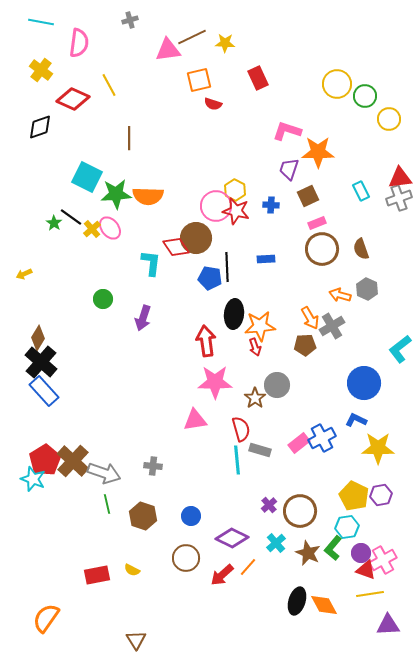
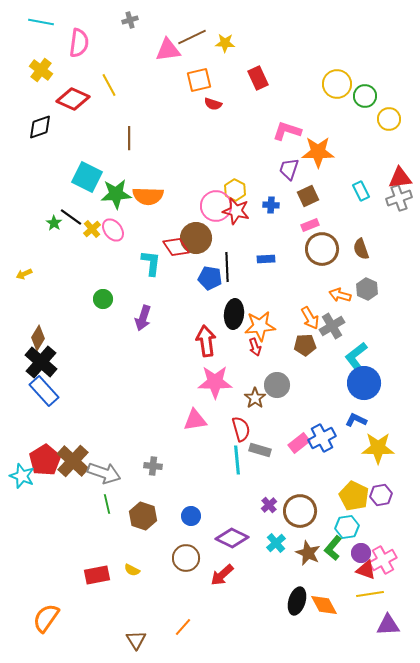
pink rectangle at (317, 223): moved 7 px left, 2 px down
pink ellipse at (110, 228): moved 3 px right, 2 px down
cyan L-shape at (400, 349): moved 44 px left, 7 px down
cyan star at (33, 479): moved 11 px left, 3 px up
orange line at (248, 567): moved 65 px left, 60 px down
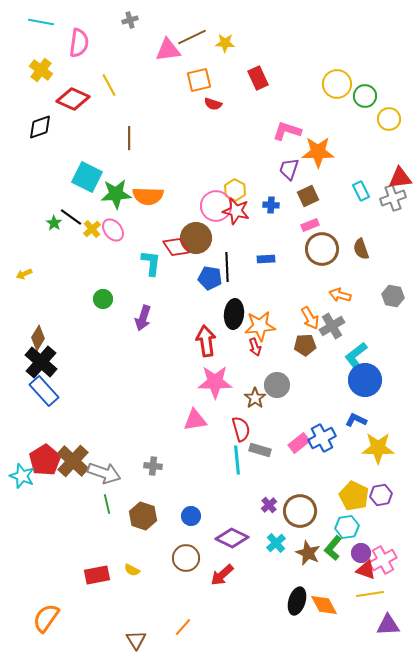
gray cross at (399, 198): moved 6 px left
gray hexagon at (367, 289): moved 26 px right, 7 px down; rotated 15 degrees counterclockwise
blue circle at (364, 383): moved 1 px right, 3 px up
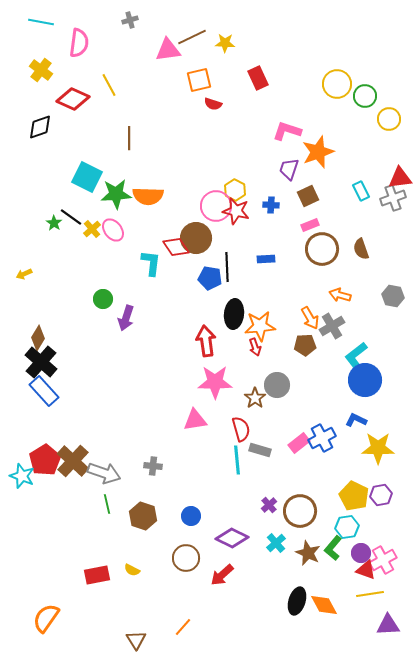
orange star at (318, 152): rotated 20 degrees counterclockwise
purple arrow at (143, 318): moved 17 px left
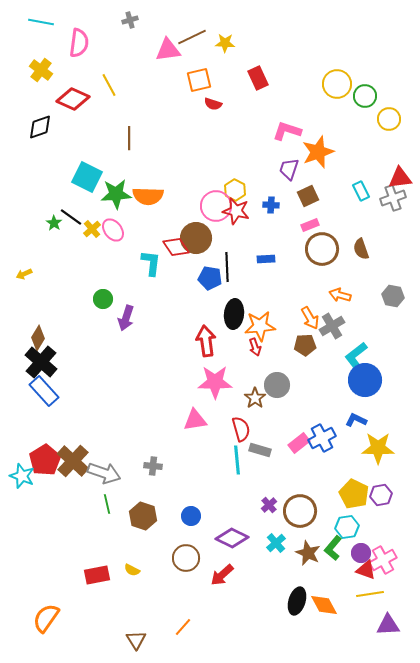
yellow pentagon at (354, 496): moved 2 px up
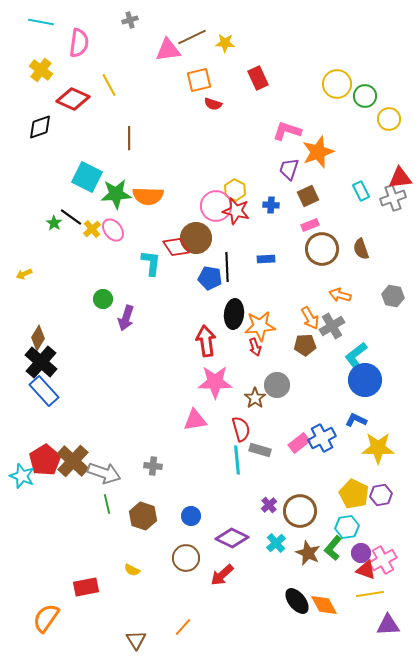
red rectangle at (97, 575): moved 11 px left, 12 px down
black ellipse at (297, 601): rotated 56 degrees counterclockwise
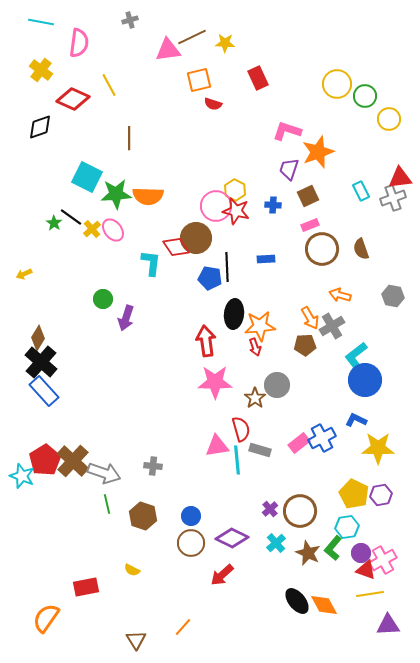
blue cross at (271, 205): moved 2 px right
pink triangle at (195, 420): moved 22 px right, 26 px down
purple cross at (269, 505): moved 1 px right, 4 px down
brown circle at (186, 558): moved 5 px right, 15 px up
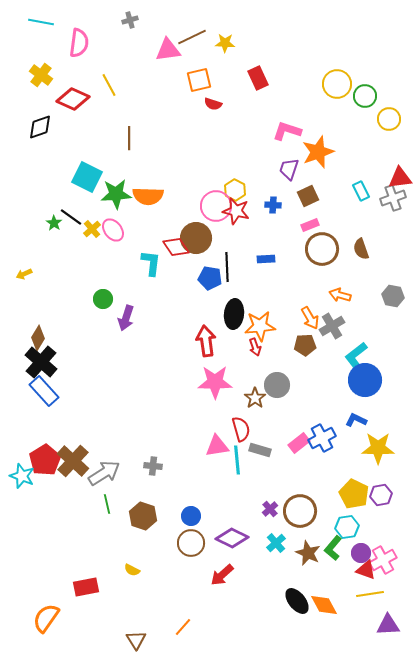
yellow cross at (41, 70): moved 5 px down
gray arrow at (104, 473): rotated 52 degrees counterclockwise
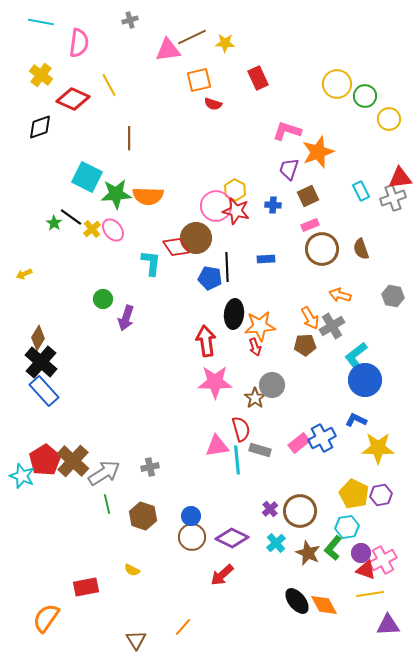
gray circle at (277, 385): moved 5 px left
gray cross at (153, 466): moved 3 px left, 1 px down; rotated 18 degrees counterclockwise
brown circle at (191, 543): moved 1 px right, 6 px up
